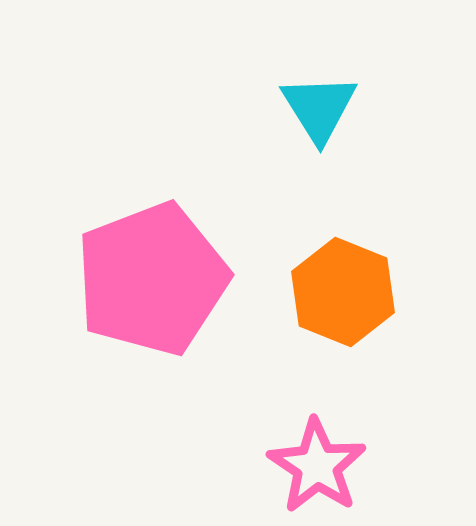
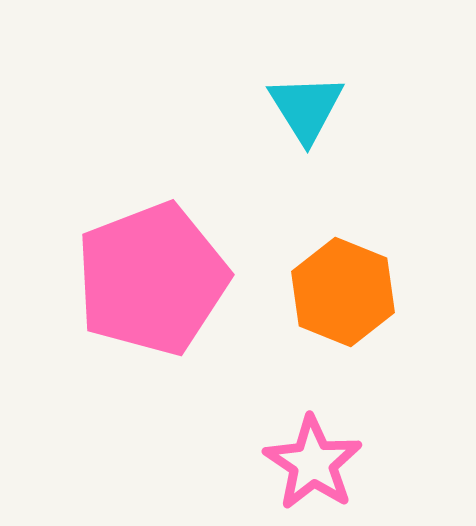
cyan triangle: moved 13 px left
pink star: moved 4 px left, 3 px up
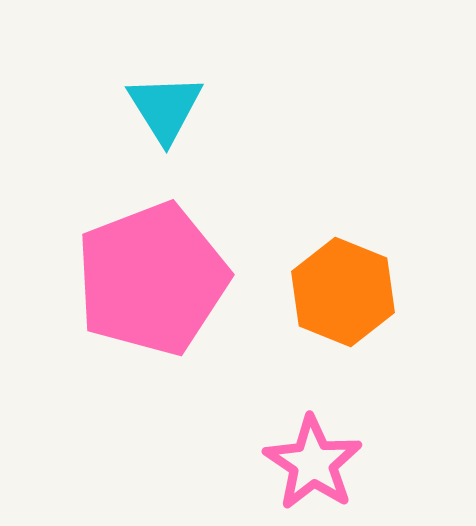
cyan triangle: moved 141 px left
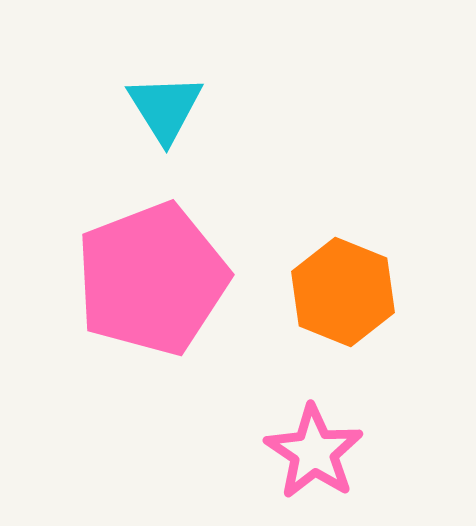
pink star: moved 1 px right, 11 px up
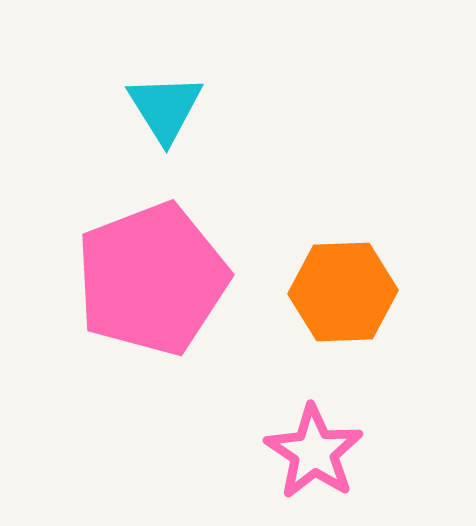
orange hexagon: rotated 24 degrees counterclockwise
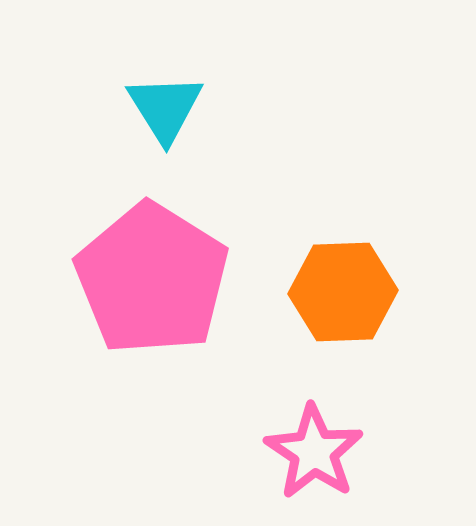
pink pentagon: rotated 19 degrees counterclockwise
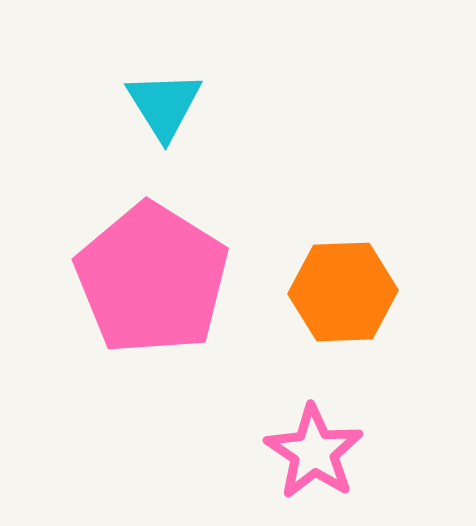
cyan triangle: moved 1 px left, 3 px up
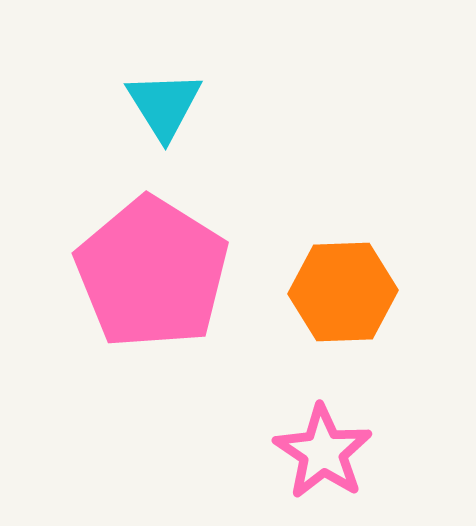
pink pentagon: moved 6 px up
pink star: moved 9 px right
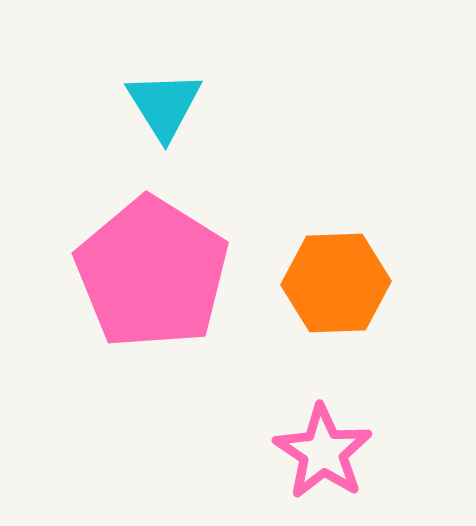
orange hexagon: moved 7 px left, 9 px up
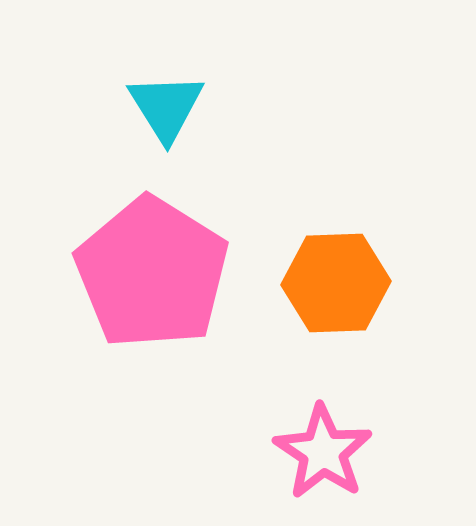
cyan triangle: moved 2 px right, 2 px down
